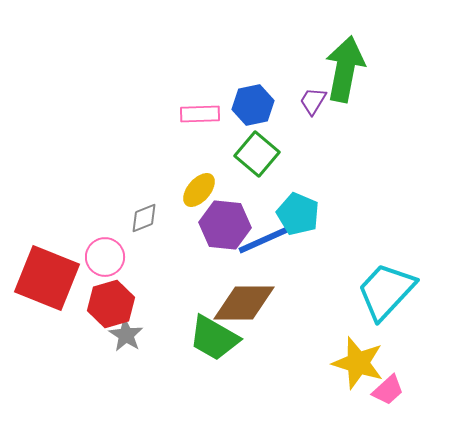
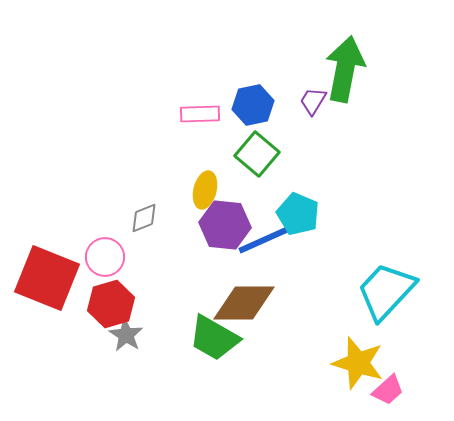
yellow ellipse: moved 6 px right; rotated 27 degrees counterclockwise
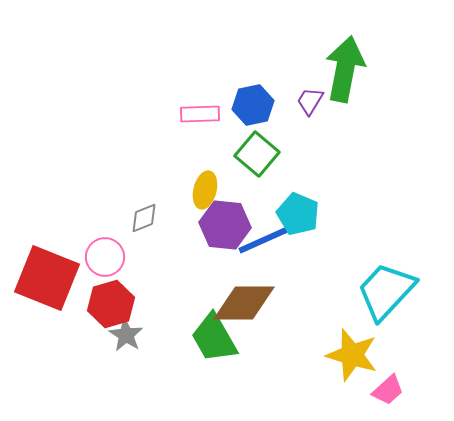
purple trapezoid: moved 3 px left
green trapezoid: rotated 30 degrees clockwise
yellow star: moved 6 px left, 8 px up
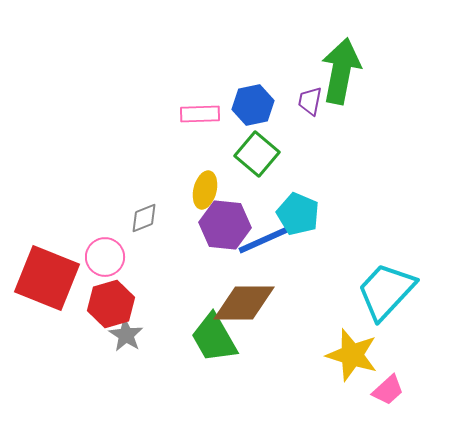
green arrow: moved 4 px left, 2 px down
purple trapezoid: rotated 20 degrees counterclockwise
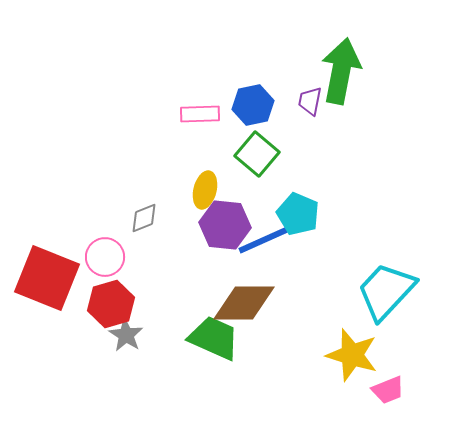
green trapezoid: rotated 144 degrees clockwise
pink trapezoid: rotated 20 degrees clockwise
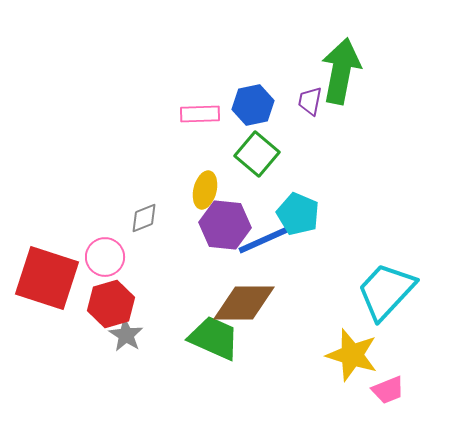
red square: rotated 4 degrees counterclockwise
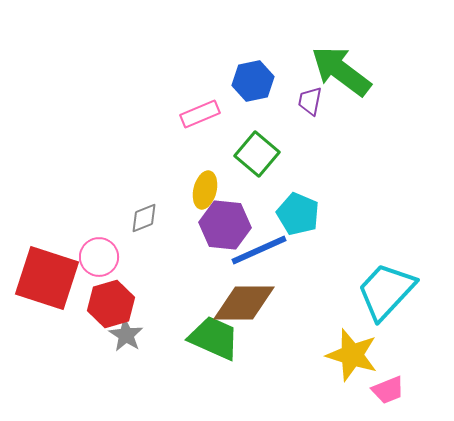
green arrow: rotated 64 degrees counterclockwise
blue hexagon: moved 24 px up
pink rectangle: rotated 21 degrees counterclockwise
blue line: moved 7 px left, 11 px down
pink circle: moved 6 px left
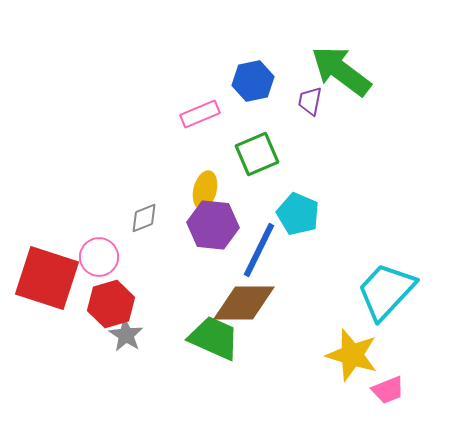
green square: rotated 27 degrees clockwise
purple hexagon: moved 12 px left
blue line: rotated 40 degrees counterclockwise
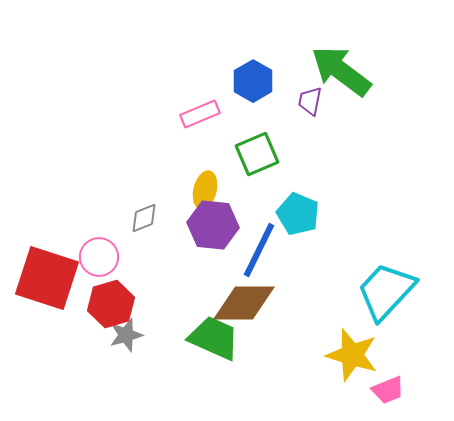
blue hexagon: rotated 18 degrees counterclockwise
gray star: rotated 24 degrees clockwise
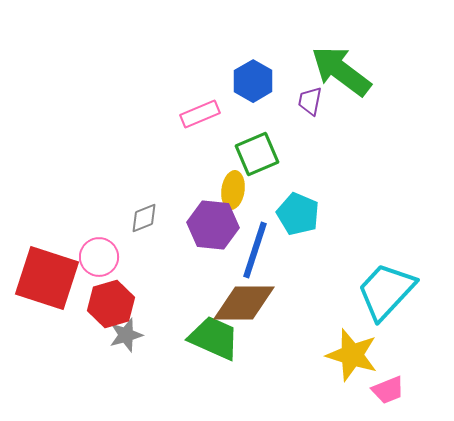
yellow ellipse: moved 28 px right; rotated 6 degrees counterclockwise
blue line: moved 4 px left; rotated 8 degrees counterclockwise
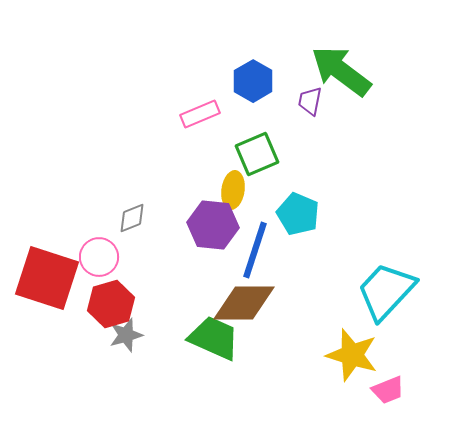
gray diamond: moved 12 px left
